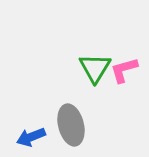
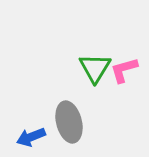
gray ellipse: moved 2 px left, 3 px up
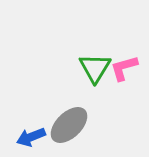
pink L-shape: moved 2 px up
gray ellipse: moved 3 px down; rotated 60 degrees clockwise
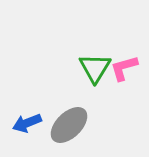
blue arrow: moved 4 px left, 14 px up
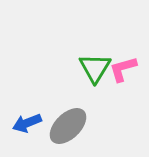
pink L-shape: moved 1 px left, 1 px down
gray ellipse: moved 1 px left, 1 px down
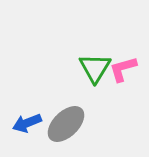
gray ellipse: moved 2 px left, 2 px up
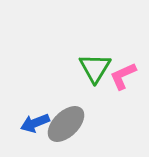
pink L-shape: moved 7 px down; rotated 8 degrees counterclockwise
blue arrow: moved 8 px right
